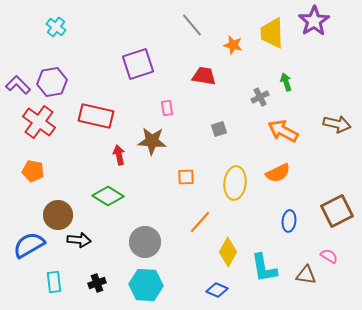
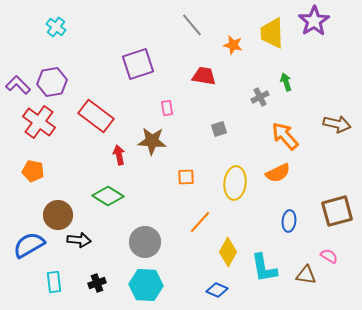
red rectangle: rotated 24 degrees clockwise
orange arrow: moved 2 px right, 5 px down; rotated 20 degrees clockwise
brown square: rotated 12 degrees clockwise
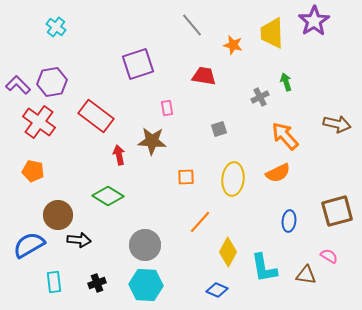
yellow ellipse: moved 2 px left, 4 px up
gray circle: moved 3 px down
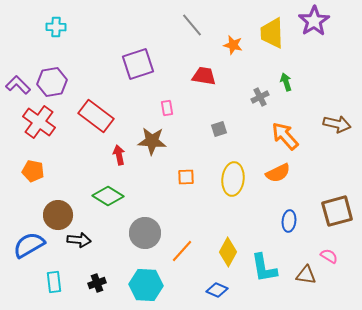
cyan cross: rotated 36 degrees counterclockwise
orange line: moved 18 px left, 29 px down
gray circle: moved 12 px up
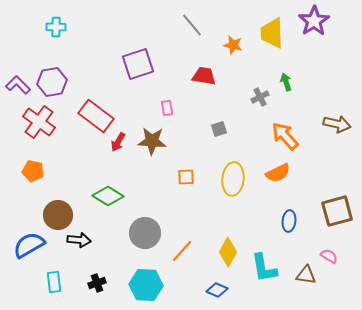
red arrow: moved 1 px left, 13 px up; rotated 138 degrees counterclockwise
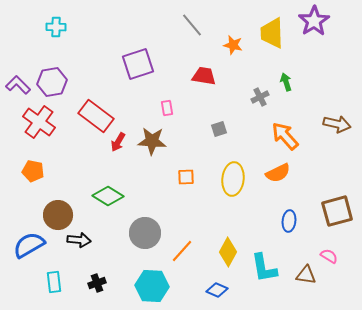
cyan hexagon: moved 6 px right, 1 px down
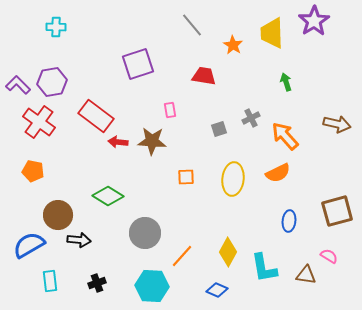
orange star: rotated 18 degrees clockwise
gray cross: moved 9 px left, 21 px down
pink rectangle: moved 3 px right, 2 px down
red arrow: rotated 66 degrees clockwise
orange line: moved 5 px down
cyan rectangle: moved 4 px left, 1 px up
